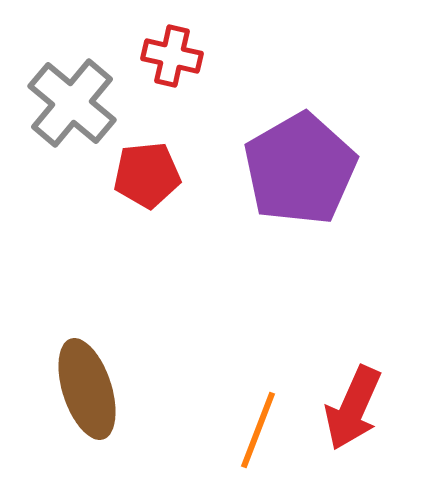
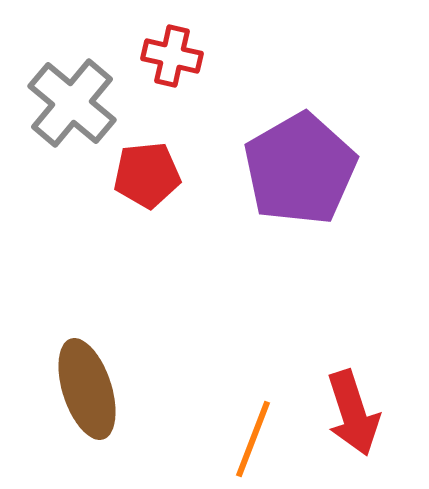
red arrow: moved 5 px down; rotated 42 degrees counterclockwise
orange line: moved 5 px left, 9 px down
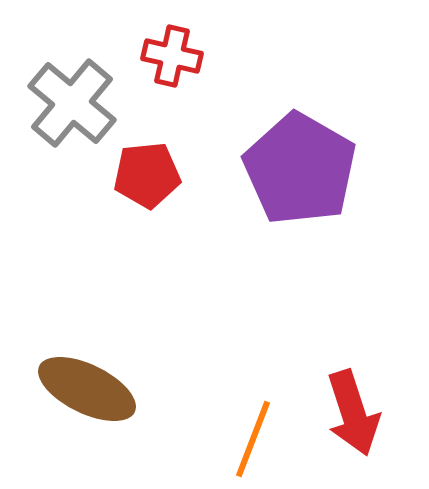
purple pentagon: rotated 12 degrees counterclockwise
brown ellipse: rotated 46 degrees counterclockwise
